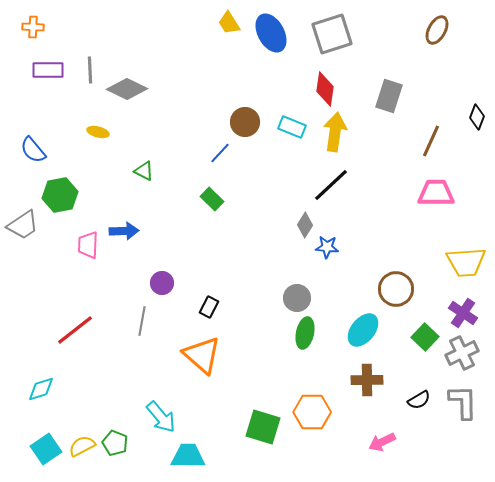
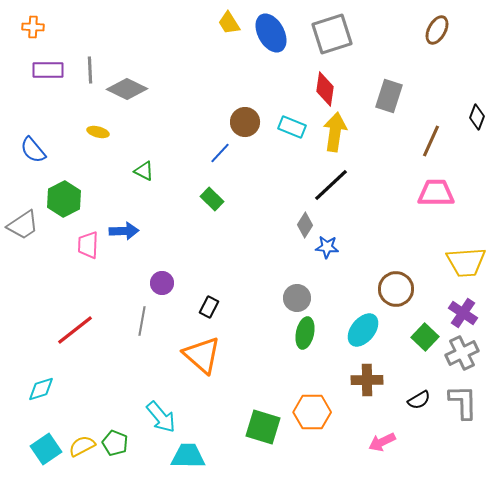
green hexagon at (60, 195): moved 4 px right, 4 px down; rotated 16 degrees counterclockwise
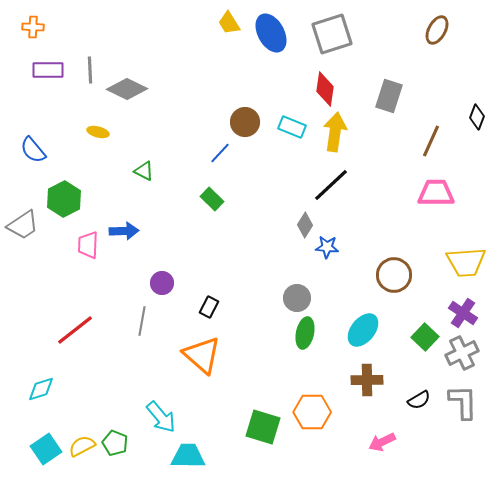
brown circle at (396, 289): moved 2 px left, 14 px up
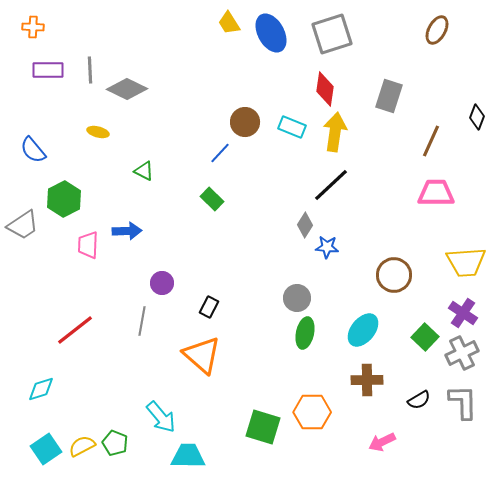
blue arrow at (124, 231): moved 3 px right
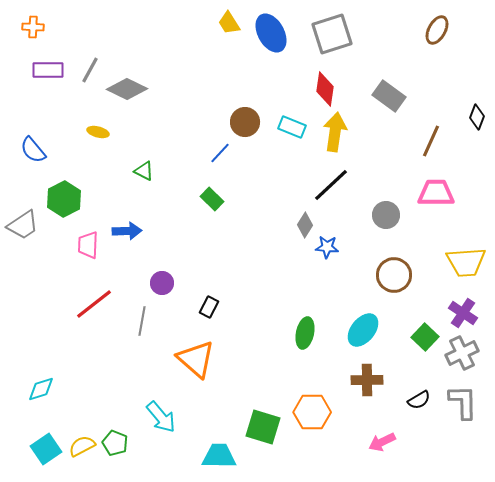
gray line at (90, 70): rotated 32 degrees clockwise
gray rectangle at (389, 96): rotated 72 degrees counterclockwise
gray circle at (297, 298): moved 89 px right, 83 px up
red line at (75, 330): moved 19 px right, 26 px up
orange triangle at (202, 355): moved 6 px left, 4 px down
cyan trapezoid at (188, 456): moved 31 px right
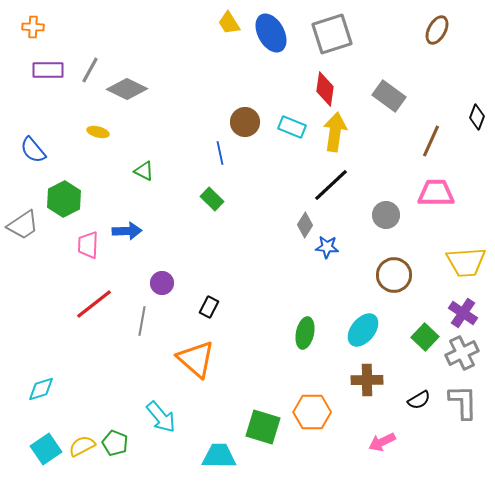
blue line at (220, 153): rotated 55 degrees counterclockwise
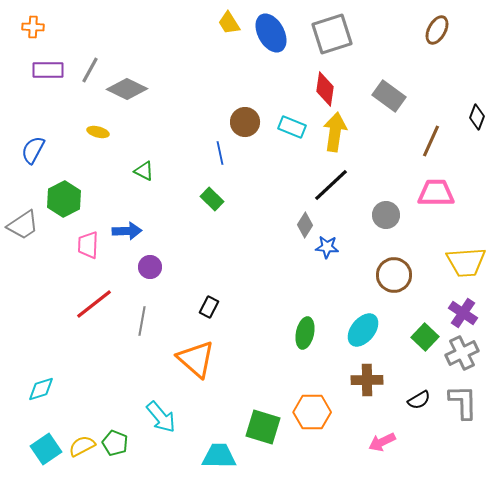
blue semicircle at (33, 150): rotated 68 degrees clockwise
purple circle at (162, 283): moved 12 px left, 16 px up
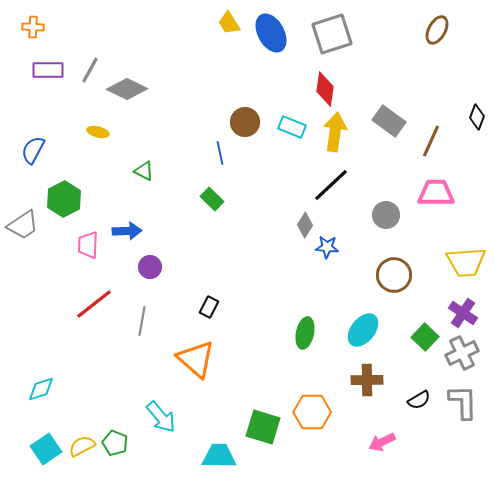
gray rectangle at (389, 96): moved 25 px down
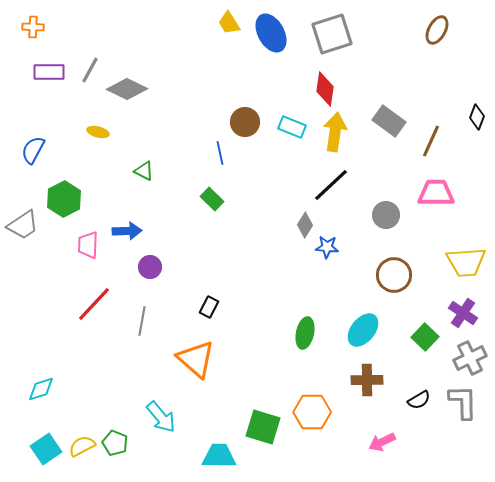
purple rectangle at (48, 70): moved 1 px right, 2 px down
red line at (94, 304): rotated 9 degrees counterclockwise
gray cross at (462, 353): moved 8 px right, 5 px down
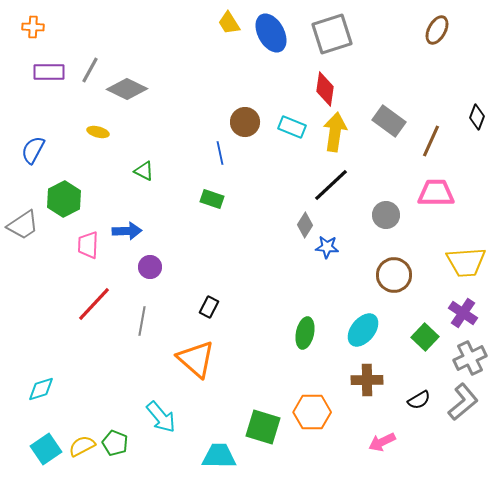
green rectangle at (212, 199): rotated 25 degrees counterclockwise
gray L-shape at (463, 402): rotated 51 degrees clockwise
